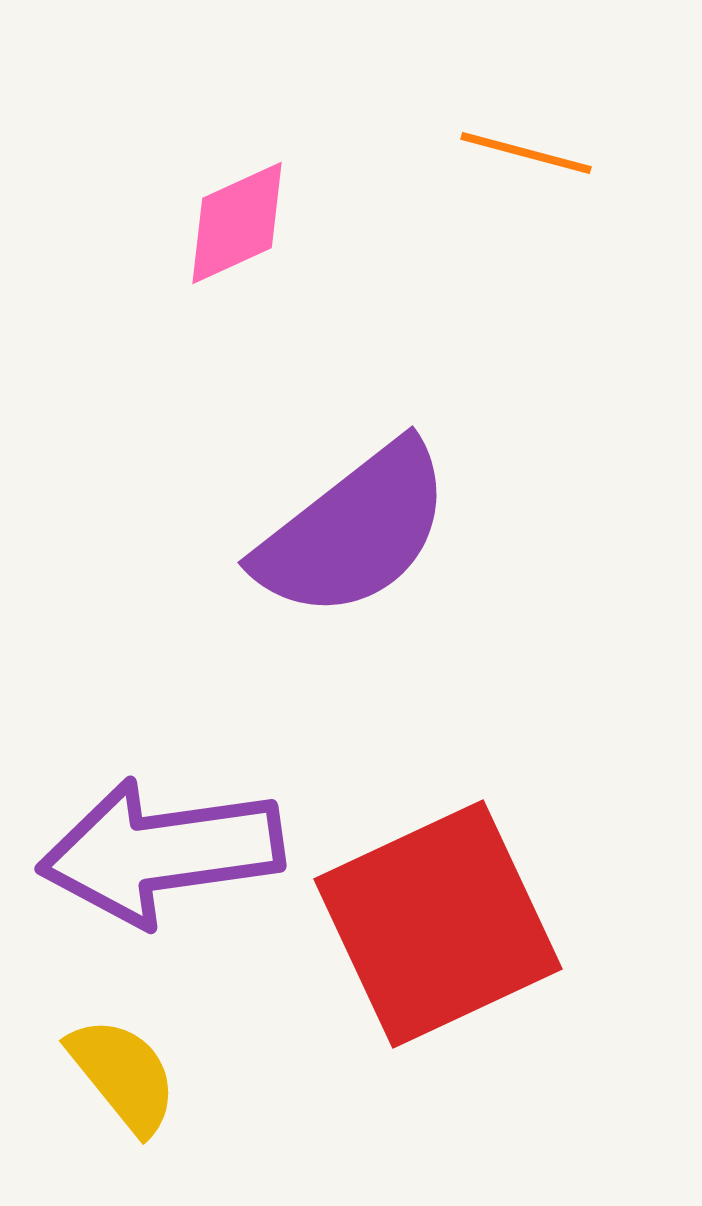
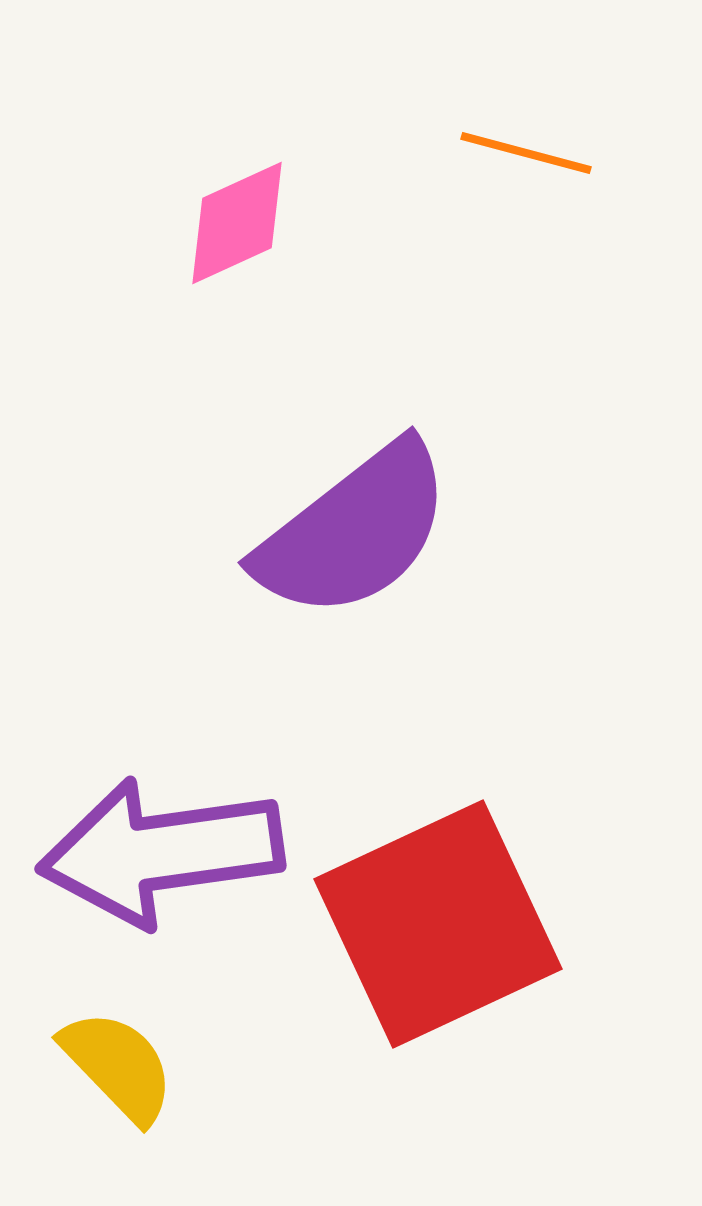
yellow semicircle: moved 5 px left, 9 px up; rotated 5 degrees counterclockwise
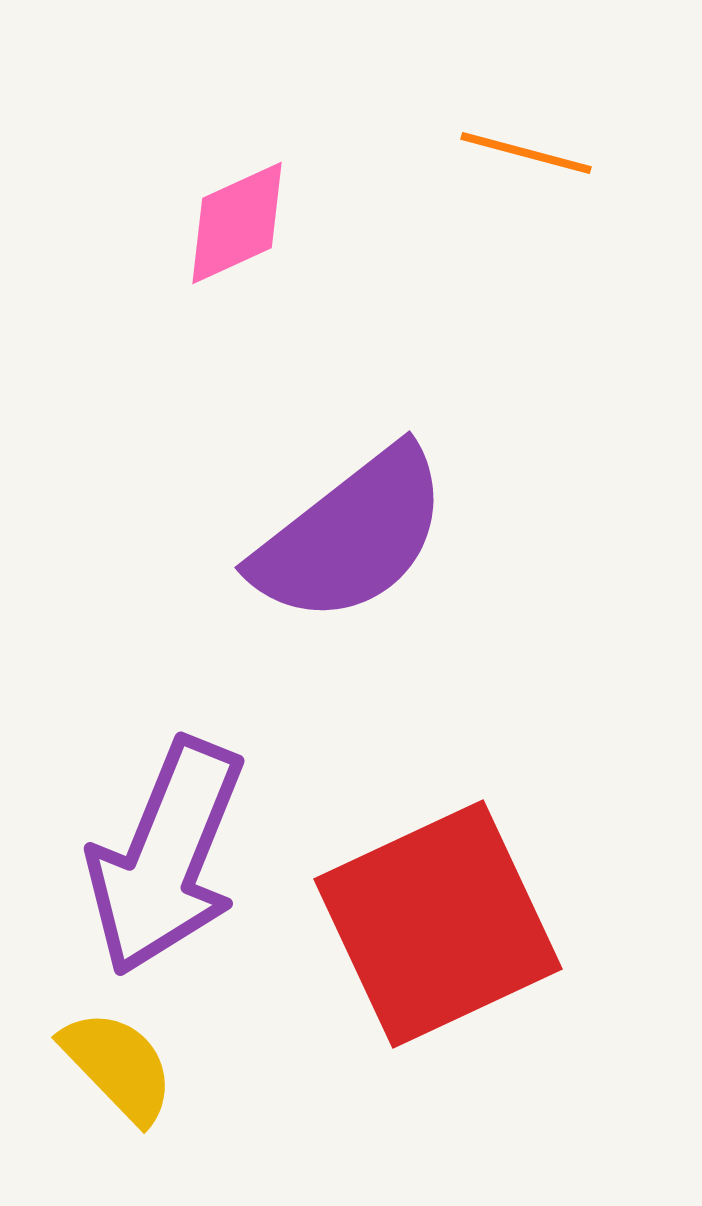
purple semicircle: moved 3 px left, 5 px down
purple arrow: moved 5 px right, 5 px down; rotated 60 degrees counterclockwise
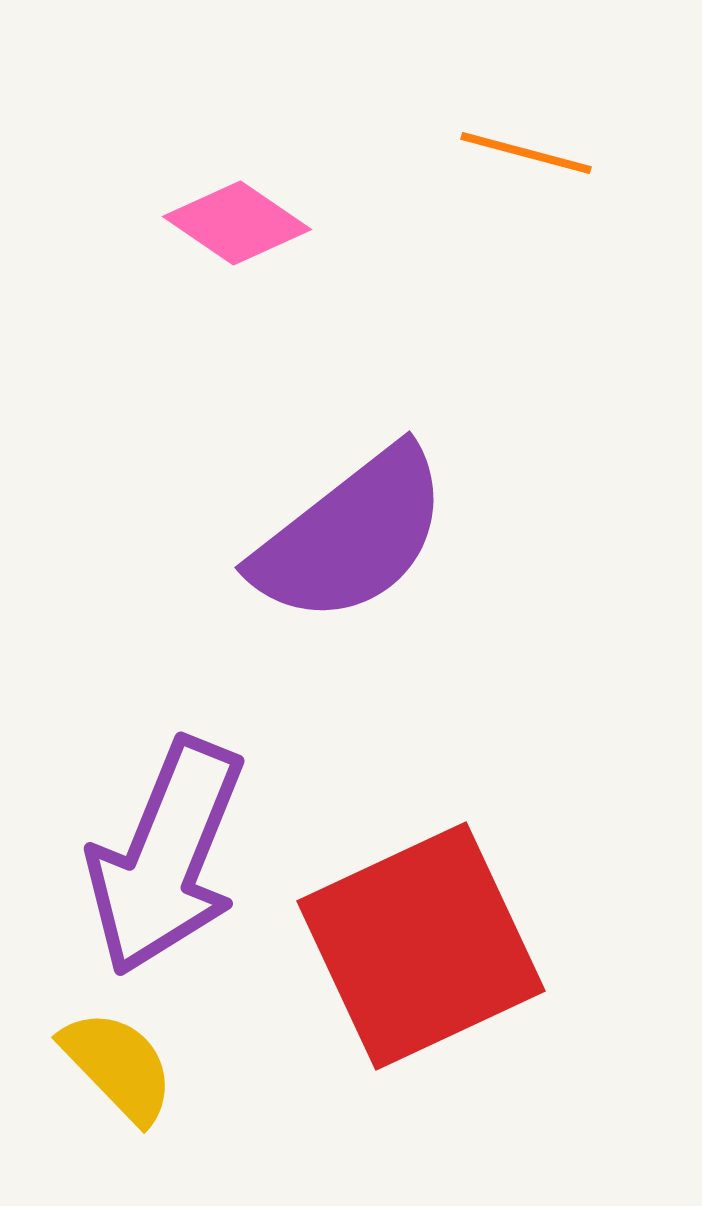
pink diamond: rotated 59 degrees clockwise
red square: moved 17 px left, 22 px down
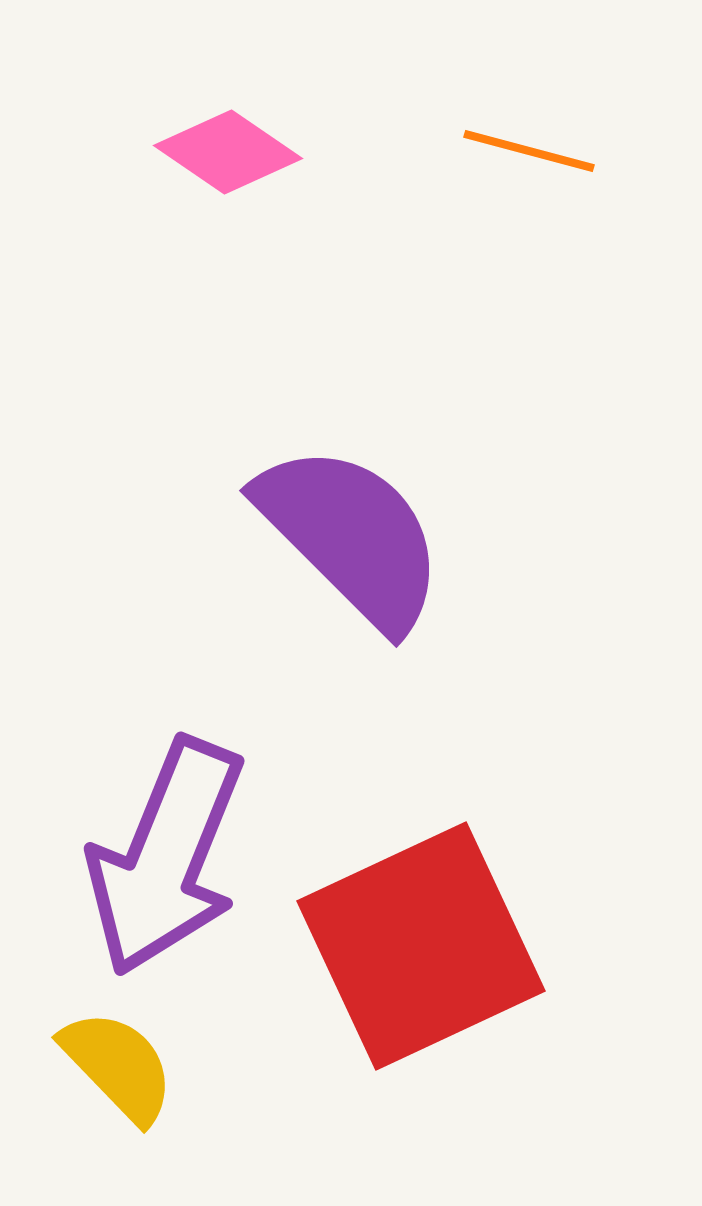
orange line: moved 3 px right, 2 px up
pink diamond: moved 9 px left, 71 px up
purple semicircle: rotated 97 degrees counterclockwise
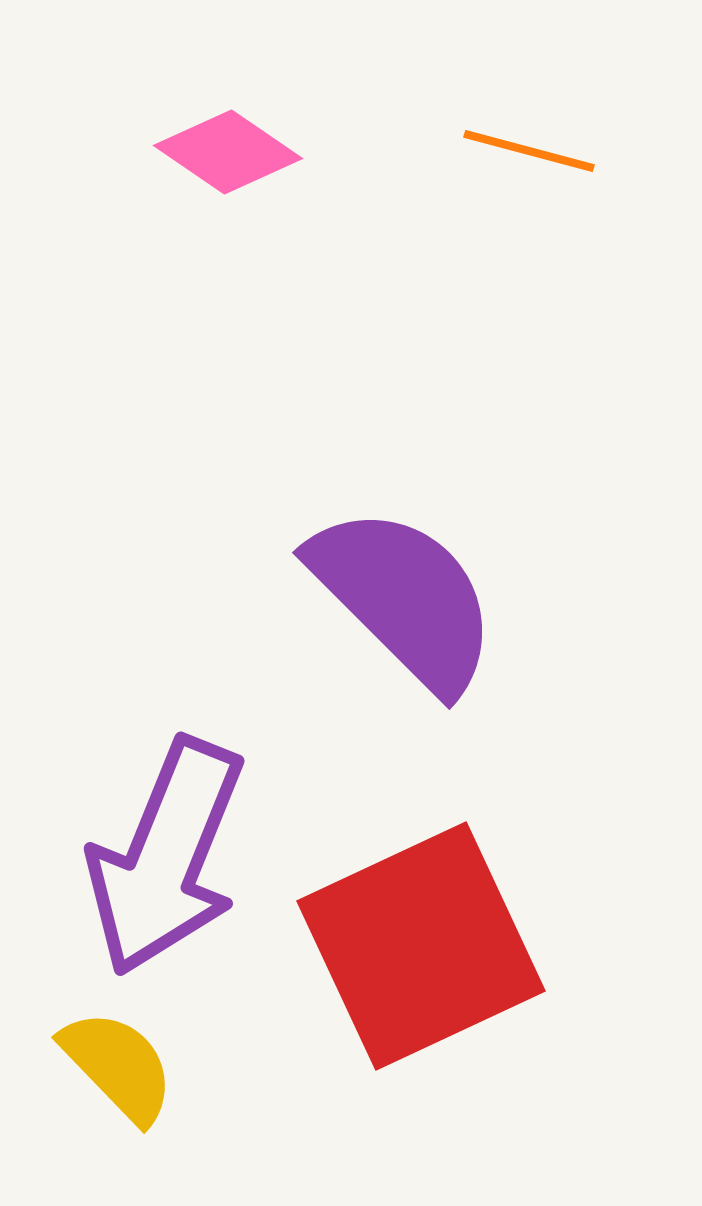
purple semicircle: moved 53 px right, 62 px down
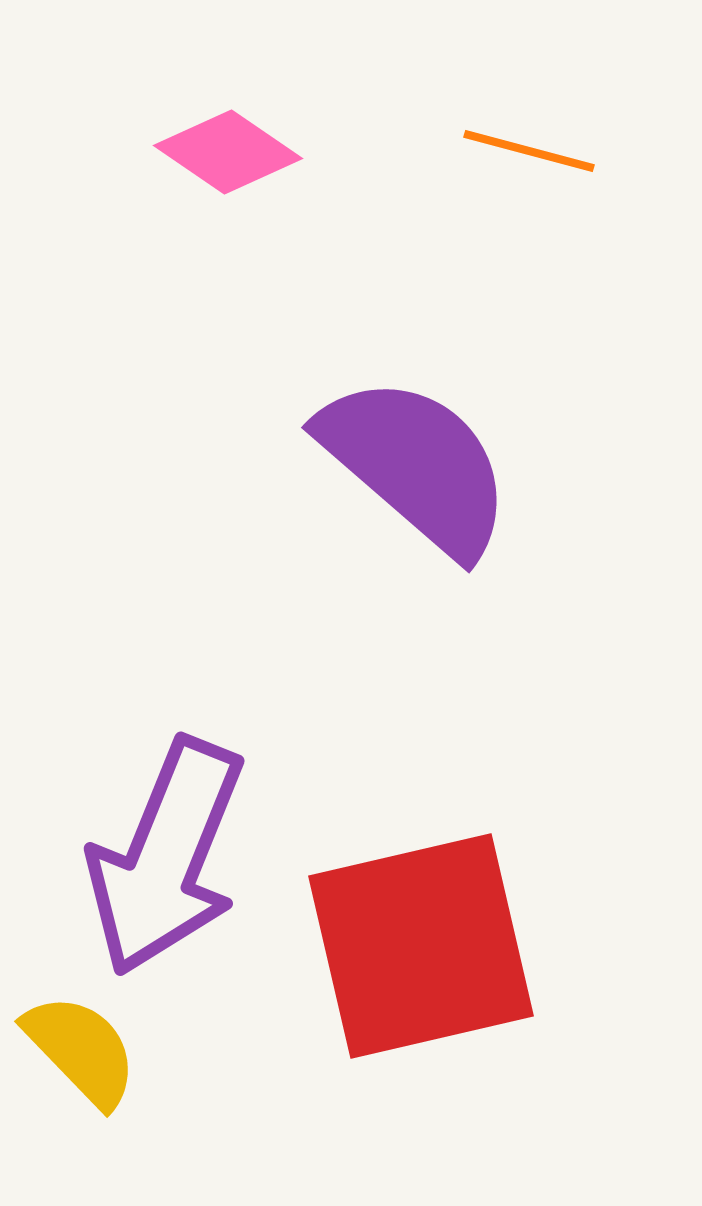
purple semicircle: moved 12 px right, 133 px up; rotated 4 degrees counterclockwise
red square: rotated 12 degrees clockwise
yellow semicircle: moved 37 px left, 16 px up
